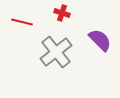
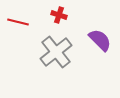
red cross: moved 3 px left, 2 px down
red line: moved 4 px left
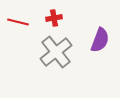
red cross: moved 5 px left, 3 px down; rotated 28 degrees counterclockwise
purple semicircle: rotated 65 degrees clockwise
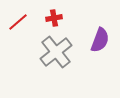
red line: rotated 55 degrees counterclockwise
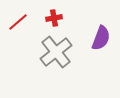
purple semicircle: moved 1 px right, 2 px up
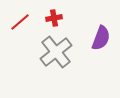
red line: moved 2 px right
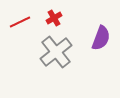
red cross: rotated 21 degrees counterclockwise
red line: rotated 15 degrees clockwise
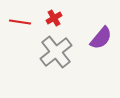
red line: rotated 35 degrees clockwise
purple semicircle: rotated 20 degrees clockwise
